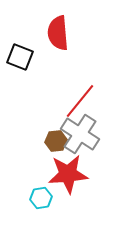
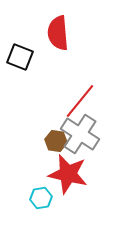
brown hexagon: rotated 15 degrees clockwise
red star: rotated 18 degrees clockwise
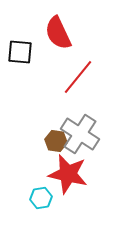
red semicircle: rotated 20 degrees counterclockwise
black square: moved 5 px up; rotated 16 degrees counterclockwise
red line: moved 2 px left, 24 px up
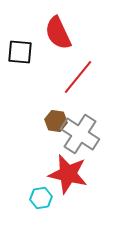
brown hexagon: moved 20 px up
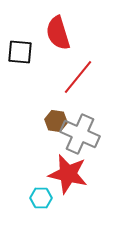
red semicircle: rotated 8 degrees clockwise
gray cross: rotated 9 degrees counterclockwise
cyan hexagon: rotated 10 degrees clockwise
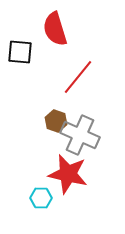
red semicircle: moved 3 px left, 4 px up
brown hexagon: rotated 10 degrees clockwise
gray cross: moved 1 px down
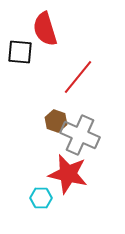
red semicircle: moved 10 px left
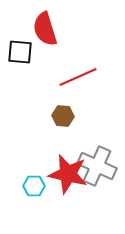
red line: rotated 27 degrees clockwise
brown hexagon: moved 7 px right, 5 px up; rotated 15 degrees counterclockwise
gray cross: moved 17 px right, 31 px down
cyan hexagon: moved 7 px left, 12 px up
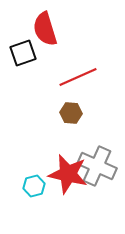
black square: moved 3 px right, 1 px down; rotated 24 degrees counterclockwise
brown hexagon: moved 8 px right, 3 px up
cyan hexagon: rotated 15 degrees counterclockwise
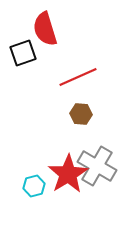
brown hexagon: moved 10 px right, 1 px down
gray cross: rotated 6 degrees clockwise
red star: rotated 27 degrees clockwise
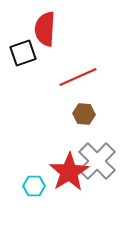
red semicircle: rotated 20 degrees clockwise
brown hexagon: moved 3 px right
gray cross: moved 5 px up; rotated 15 degrees clockwise
red star: moved 1 px right, 2 px up
cyan hexagon: rotated 15 degrees clockwise
